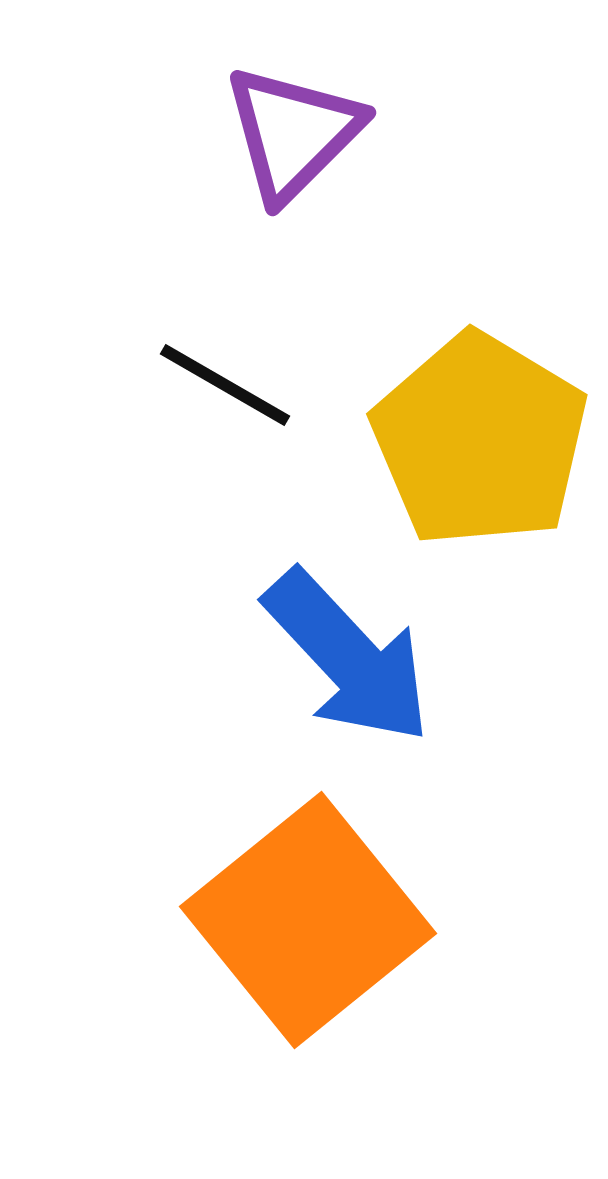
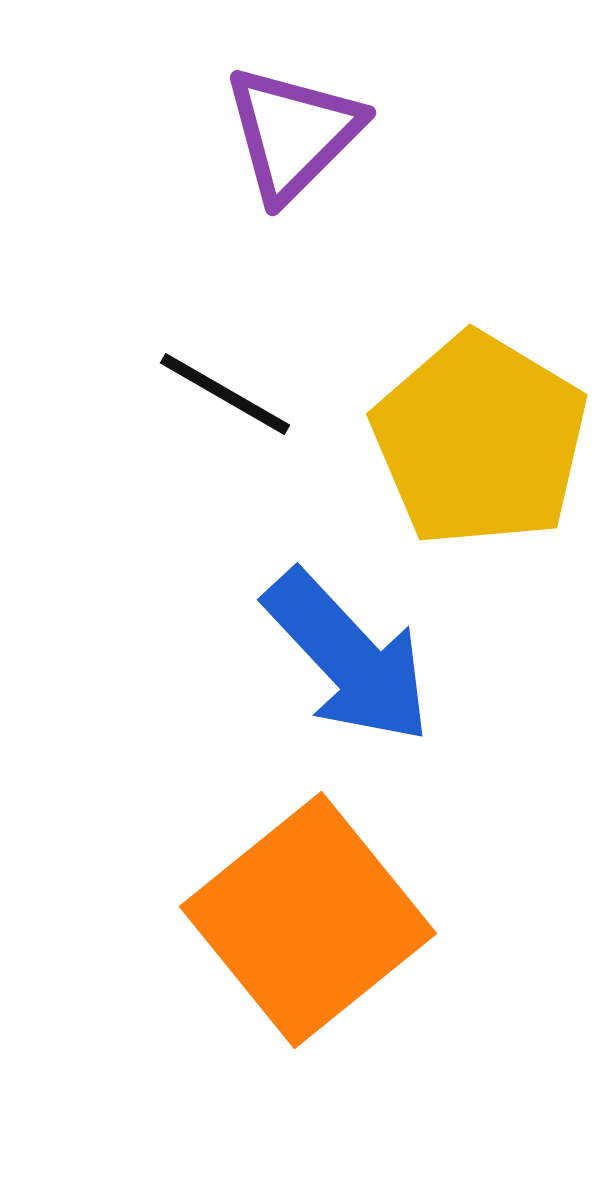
black line: moved 9 px down
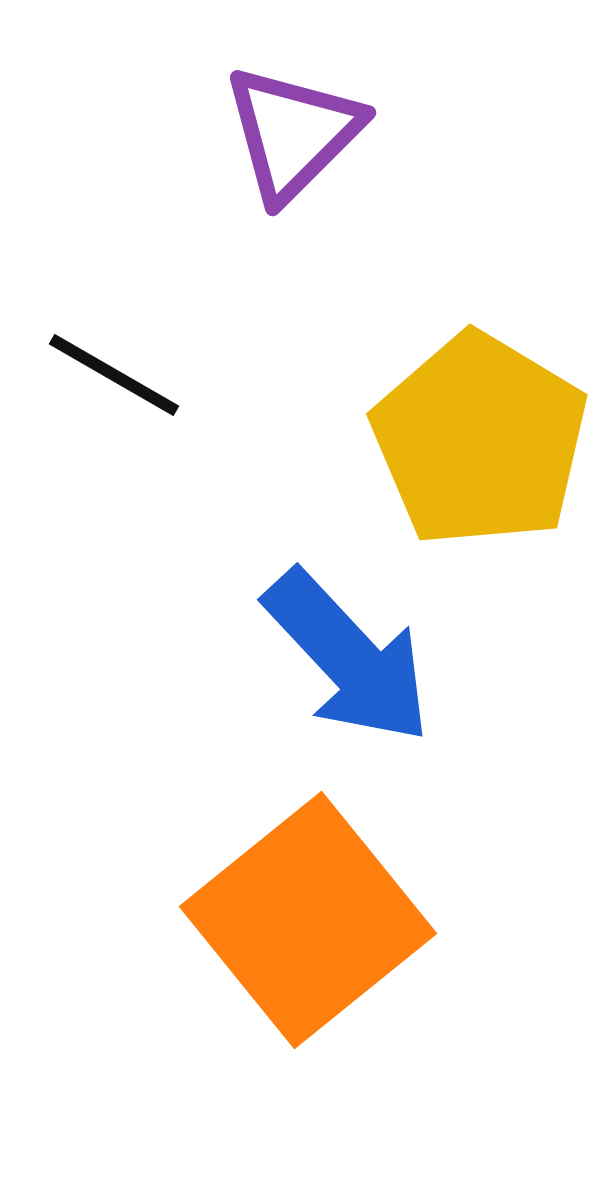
black line: moved 111 px left, 19 px up
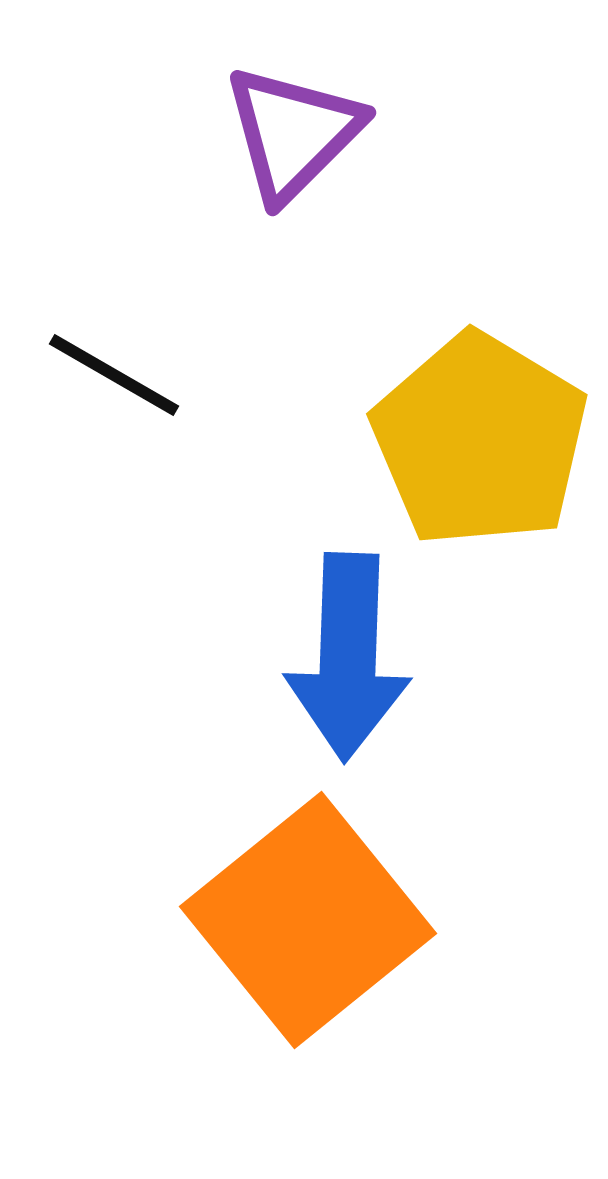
blue arrow: rotated 45 degrees clockwise
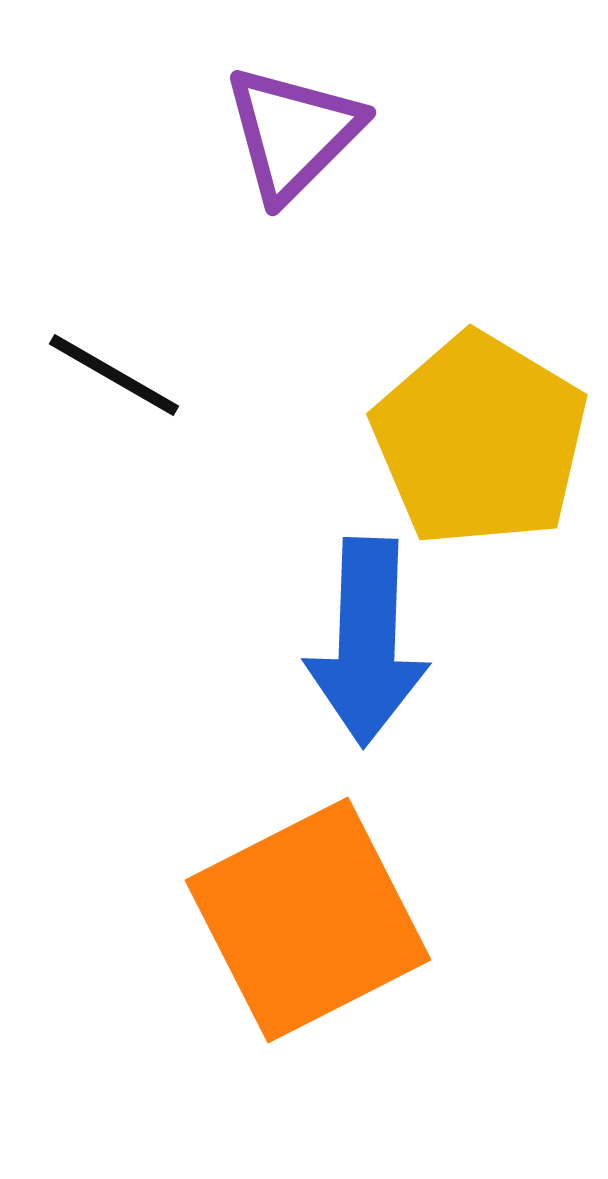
blue arrow: moved 19 px right, 15 px up
orange square: rotated 12 degrees clockwise
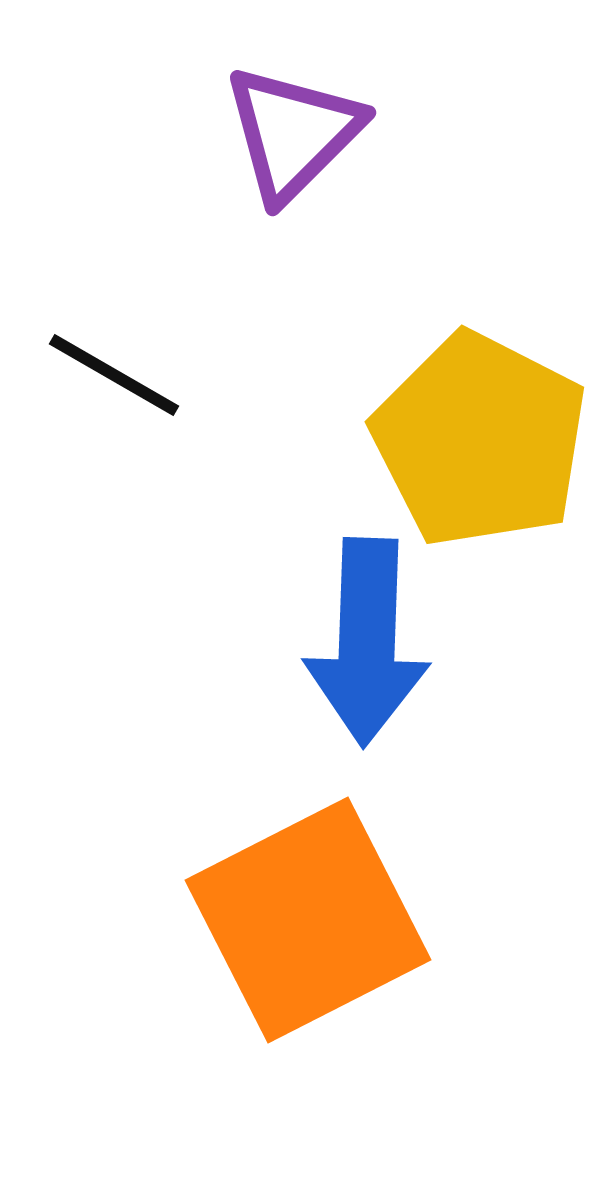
yellow pentagon: rotated 4 degrees counterclockwise
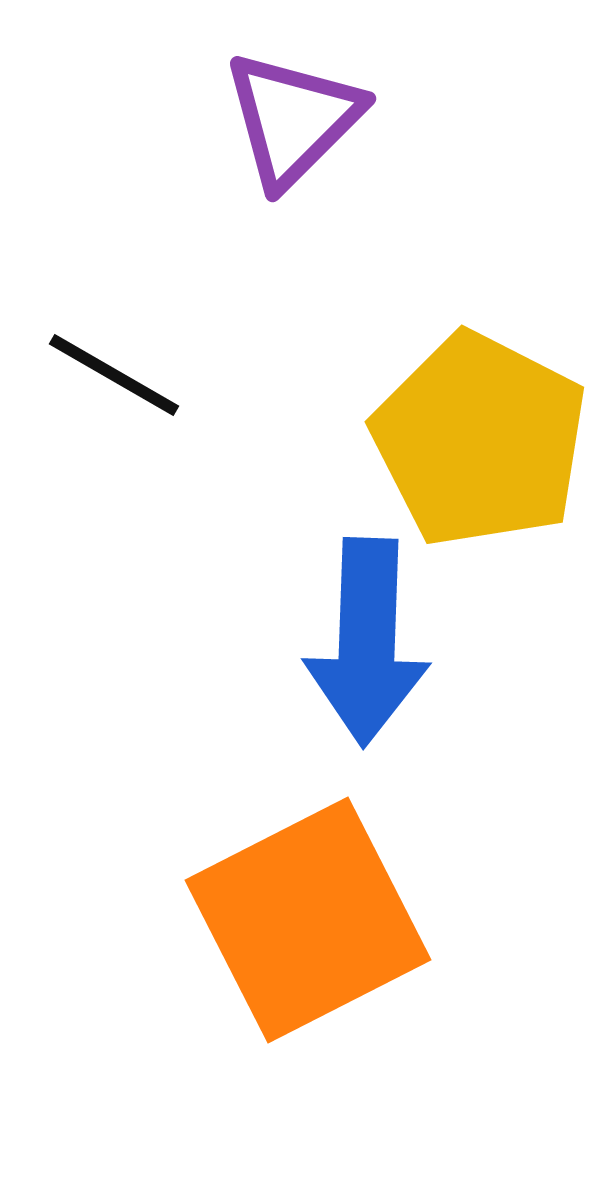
purple triangle: moved 14 px up
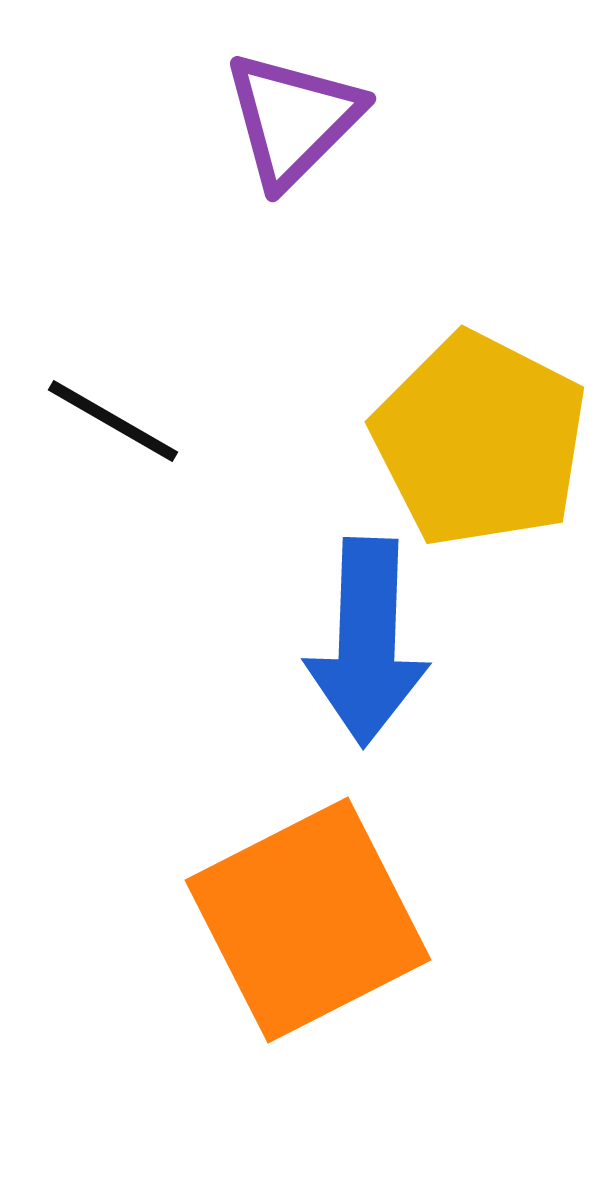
black line: moved 1 px left, 46 px down
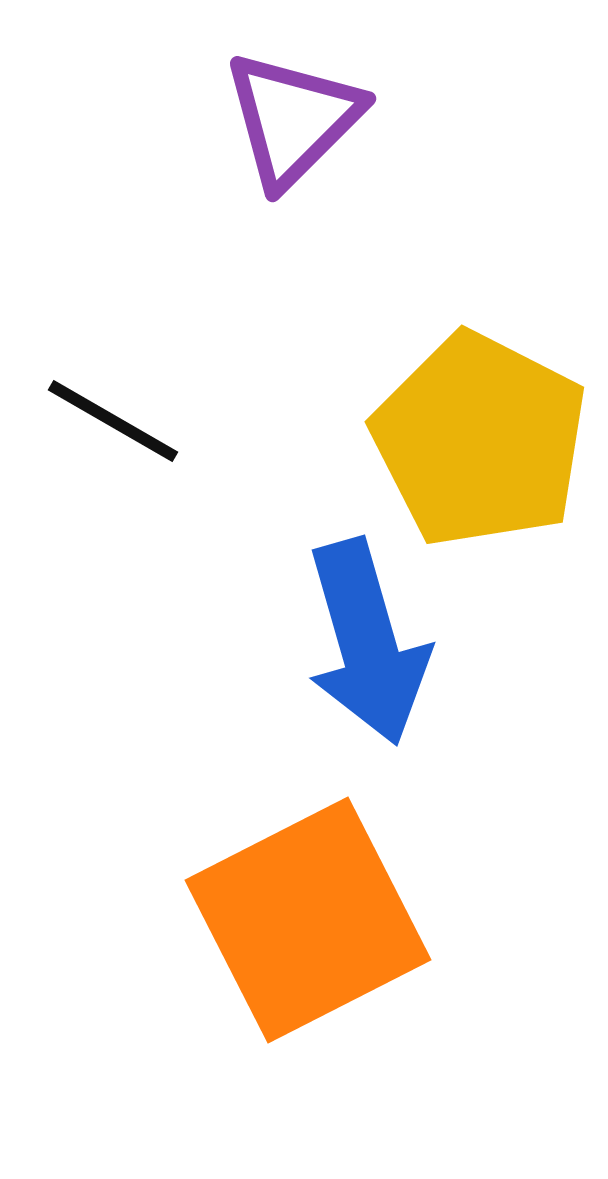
blue arrow: rotated 18 degrees counterclockwise
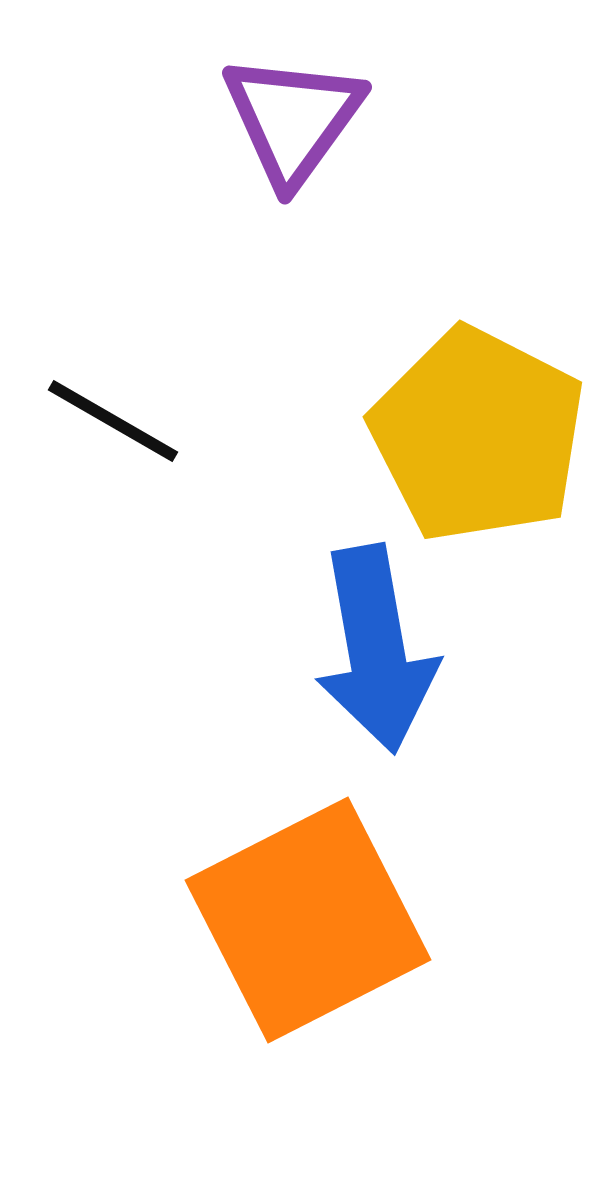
purple triangle: rotated 9 degrees counterclockwise
yellow pentagon: moved 2 px left, 5 px up
blue arrow: moved 9 px right, 7 px down; rotated 6 degrees clockwise
